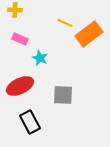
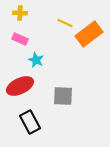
yellow cross: moved 5 px right, 3 px down
cyan star: moved 4 px left, 2 px down
gray square: moved 1 px down
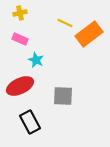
yellow cross: rotated 16 degrees counterclockwise
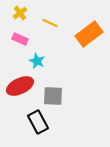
yellow cross: rotated 24 degrees counterclockwise
yellow line: moved 15 px left
cyan star: moved 1 px right, 1 px down
gray square: moved 10 px left
black rectangle: moved 8 px right
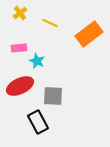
pink rectangle: moved 1 px left, 9 px down; rotated 28 degrees counterclockwise
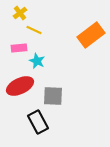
yellow line: moved 16 px left, 7 px down
orange rectangle: moved 2 px right, 1 px down
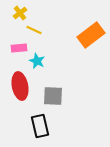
red ellipse: rotated 76 degrees counterclockwise
black rectangle: moved 2 px right, 4 px down; rotated 15 degrees clockwise
